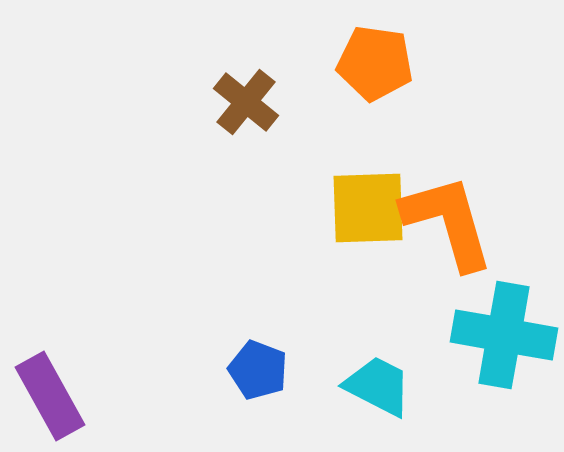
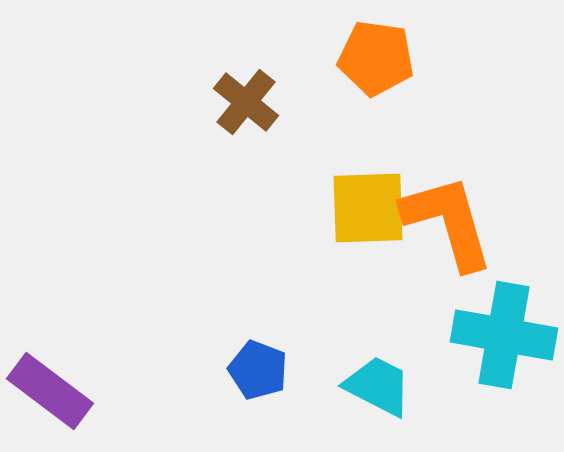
orange pentagon: moved 1 px right, 5 px up
purple rectangle: moved 5 px up; rotated 24 degrees counterclockwise
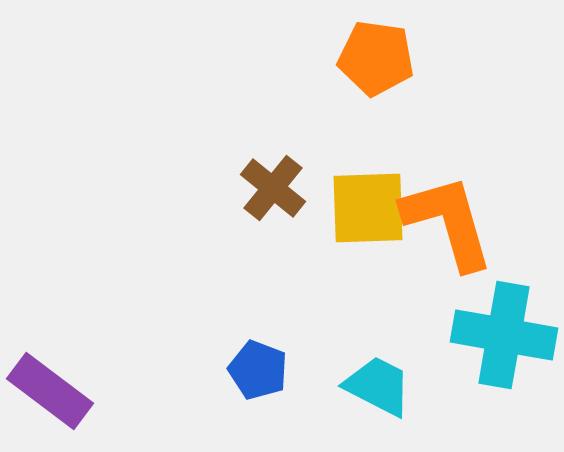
brown cross: moved 27 px right, 86 px down
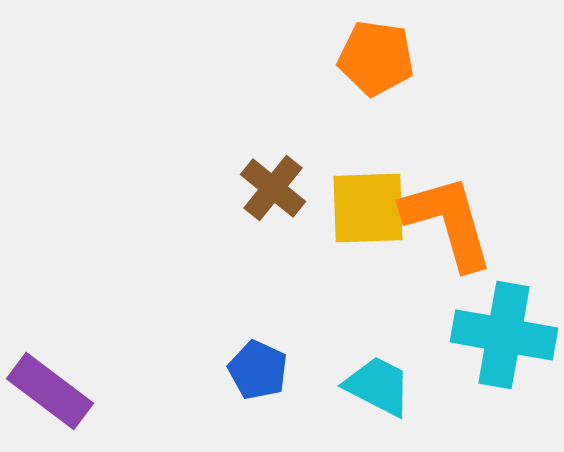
blue pentagon: rotated 4 degrees clockwise
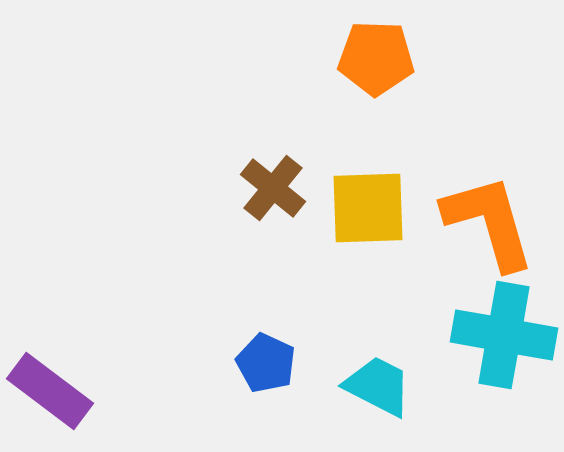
orange pentagon: rotated 6 degrees counterclockwise
orange L-shape: moved 41 px right
blue pentagon: moved 8 px right, 7 px up
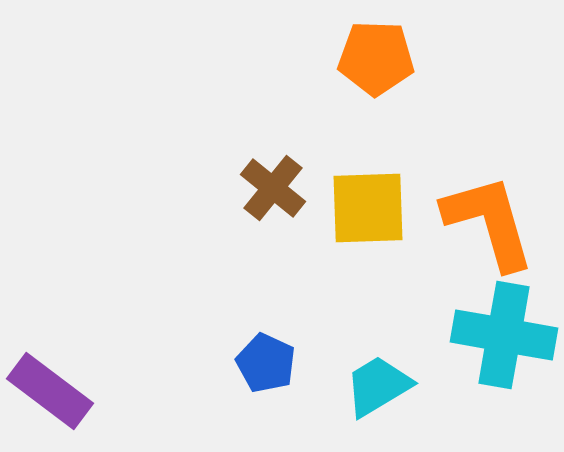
cyan trapezoid: rotated 58 degrees counterclockwise
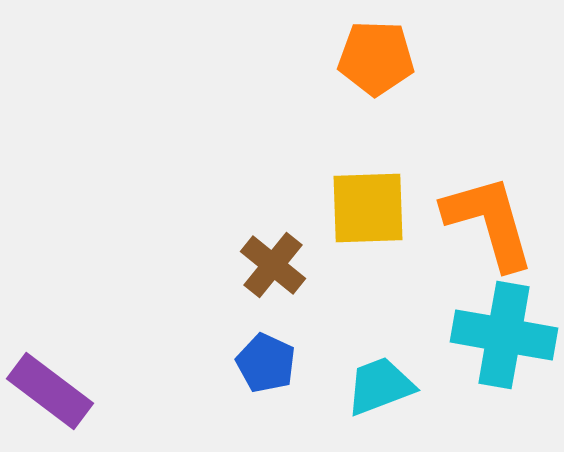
brown cross: moved 77 px down
cyan trapezoid: moved 2 px right; rotated 10 degrees clockwise
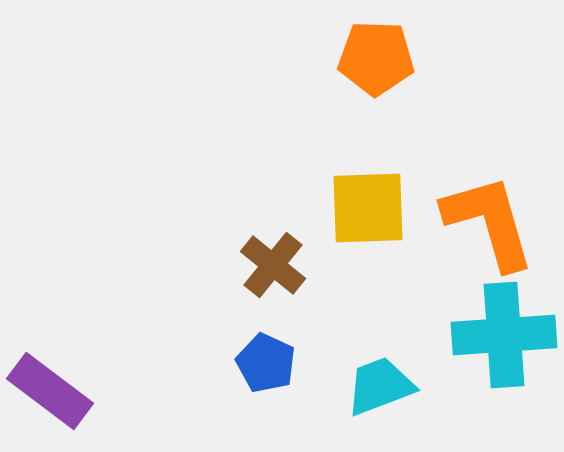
cyan cross: rotated 14 degrees counterclockwise
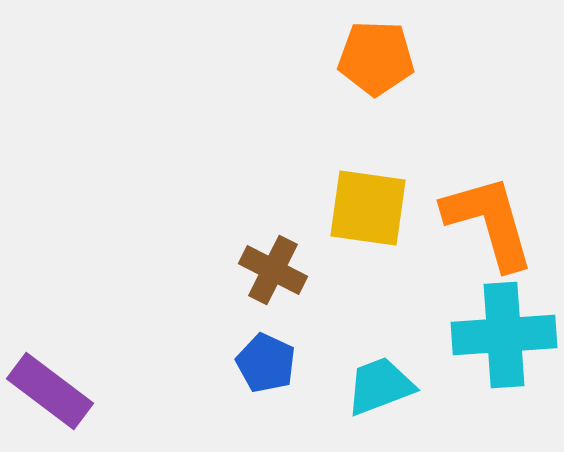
yellow square: rotated 10 degrees clockwise
brown cross: moved 5 px down; rotated 12 degrees counterclockwise
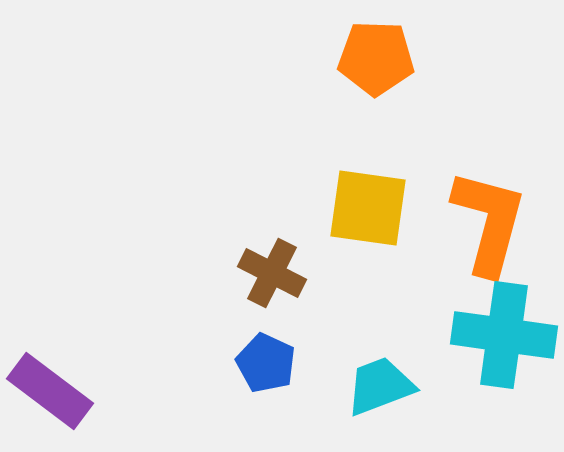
orange L-shape: rotated 31 degrees clockwise
brown cross: moved 1 px left, 3 px down
cyan cross: rotated 12 degrees clockwise
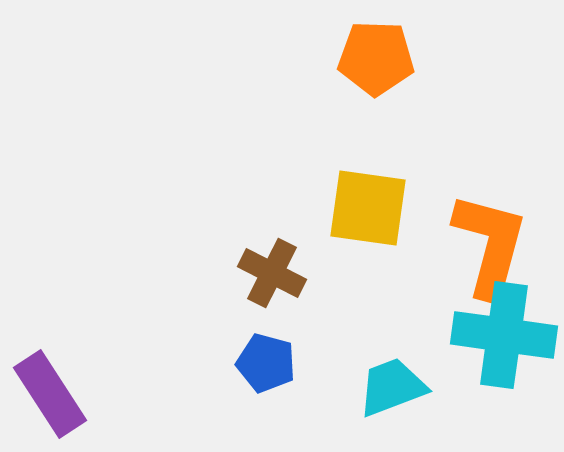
orange L-shape: moved 1 px right, 23 px down
blue pentagon: rotated 10 degrees counterclockwise
cyan trapezoid: moved 12 px right, 1 px down
purple rectangle: moved 3 px down; rotated 20 degrees clockwise
